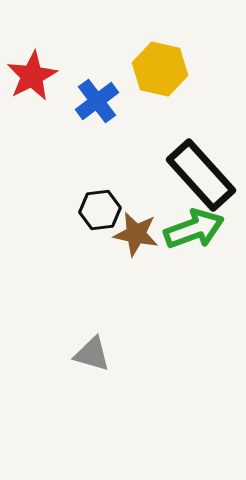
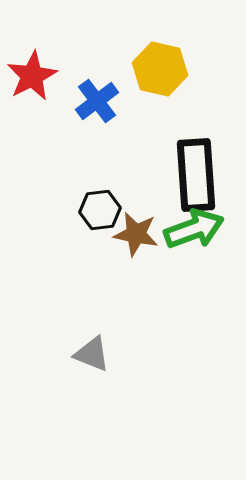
black rectangle: moved 5 px left; rotated 38 degrees clockwise
gray triangle: rotated 6 degrees clockwise
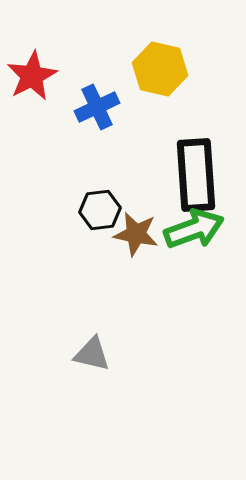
blue cross: moved 6 px down; rotated 12 degrees clockwise
gray triangle: rotated 9 degrees counterclockwise
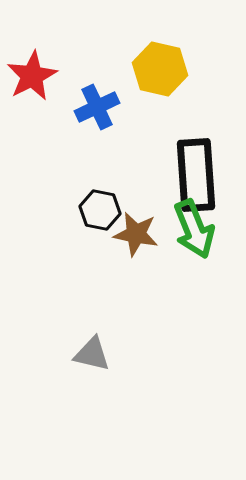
black hexagon: rotated 18 degrees clockwise
green arrow: rotated 88 degrees clockwise
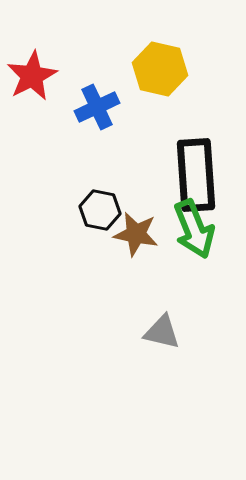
gray triangle: moved 70 px right, 22 px up
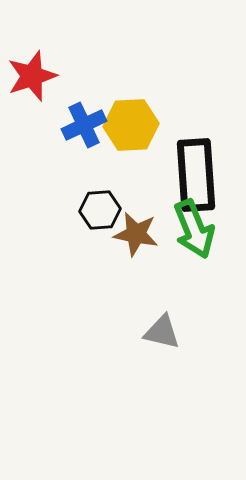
yellow hexagon: moved 29 px left, 56 px down; rotated 16 degrees counterclockwise
red star: rotated 9 degrees clockwise
blue cross: moved 13 px left, 18 px down
black hexagon: rotated 15 degrees counterclockwise
